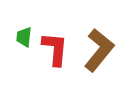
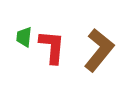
red L-shape: moved 3 px left, 2 px up
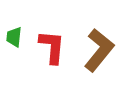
green trapezoid: moved 10 px left
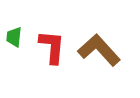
brown L-shape: rotated 81 degrees counterclockwise
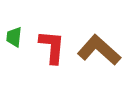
brown L-shape: rotated 6 degrees counterclockwise
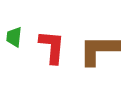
brown L-shape: rotated 42 degrees counterclockwise
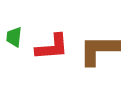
red L-shape: rotated 81 degrees clockwise
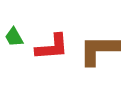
green trapezoid: rotated 35 degrees counterclockwise
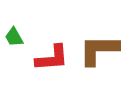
red L-shape: moved 11 px down
